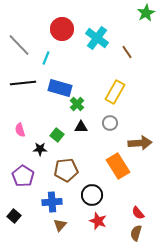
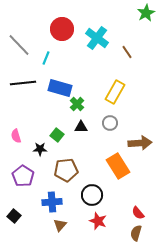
pink semicircle: moved 4 px left, 6 px down
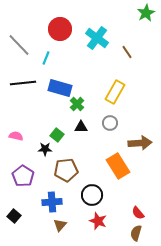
red circle: moved 2 px left
pink semicircle: rotated 120 degrees clockwise
black star: moved 5 px right
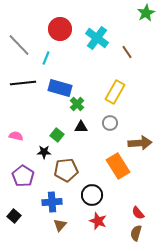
black star: moved 1 px left, 3 px down
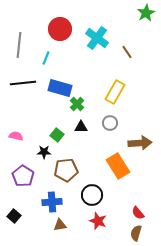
gray line: rotated 50 degrees clockwise
brown triangle: rotated 40 degrees clockwise
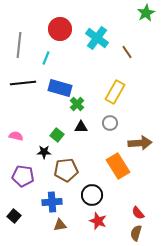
purple pentagon: rotated 25 degrees counterclockwise
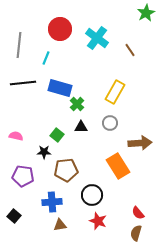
brown line: moved 3 px right, 2 px up
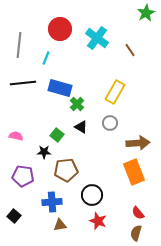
black triangle: rotated 32 degrees clockwise
brown arrow: moved 2 px left
orange rectangle: moved 16 px right, 6 px down; rotated 10 degrees clockwise
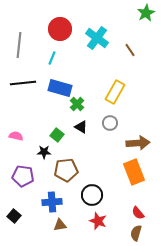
cyan line: moved 6 px right
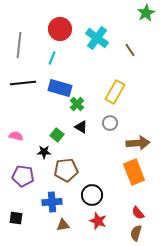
black square: moved 2 px right, 2 px down; rotated 32 degrees counterclockwise
brown triangle: moved 3 px right
